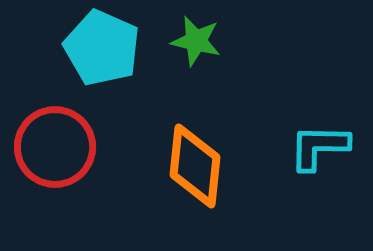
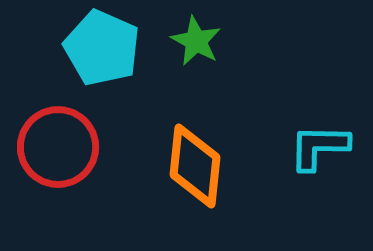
green star: rotated 15 degrees clockwise
red circle: moved 3 px right
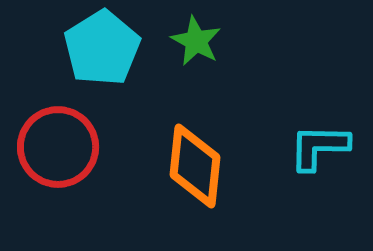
cyan pentagon: rotated 16 degrees clockwise
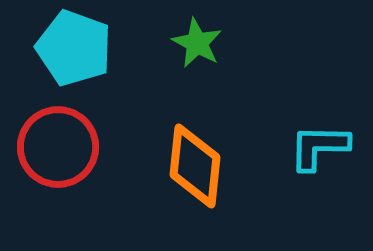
green star: moved 1 px right, 2 px down
cyan pentagon: moved 28 px left; rotated 20 degrees counterclockwise
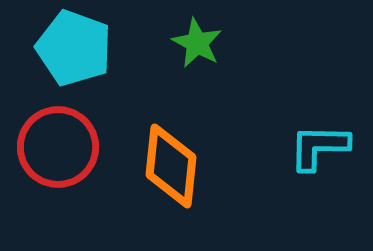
orange diamond: moved 24 px left
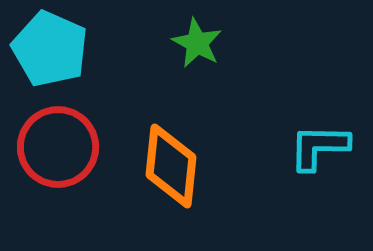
cyan pentagon: moved 24 px left, 1 px down; rotated 4 degrees clockwise
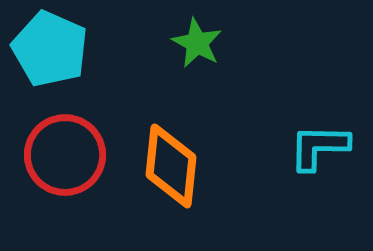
red circle: moved 7 px right, 8 px down
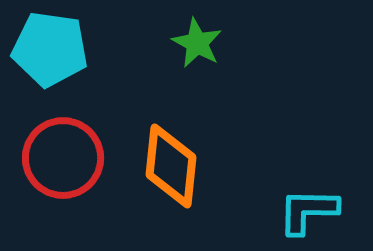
cyan pentagon: rotated 16 degrees counterclockwise
cyan L-shape: moved 11 px left, 64 px down
red circle: moved 2 px left, 3 px down
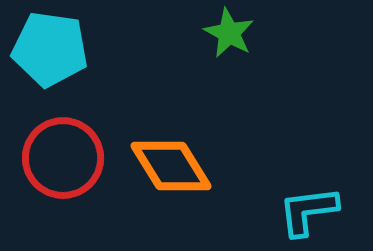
green star: moved 32 px right, 10 px up
orange diamond: rotated 38 degrees counterclockwise
cyan L-shape: rotated 8 degrees counterclockwise
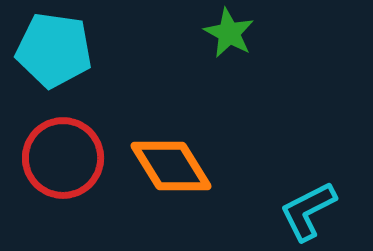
cyan pentagon: moved 4 px right, 1 px down
cyan L-shape: rotated 20 degrees counterclockwise
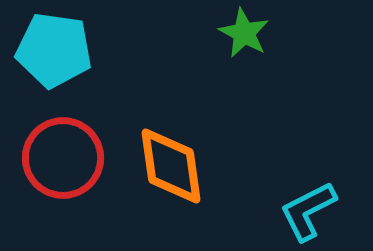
green star: moved 15 px right
orange diamond: rotated 24 degrees clockwise
